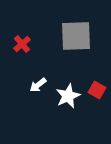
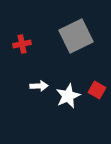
gray square: rotated 24 degrees counterclockwise
red cross: rotated 30 degrees clockwise
white arrow: moved 1 px right, 1 px down; rotated 144 degrees counterclockwise
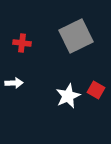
red cross: moved 1 px up; rotated 18 degrees clockwise
white arrow: moved 25 px left, 3 px up
red square: moved 1 px left
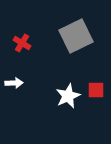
red cross: rotated 24 degrees clockwise
red square: rotated 30 degrees counterclockwise
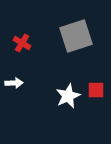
gray square: rotated 8 degrees clockwise
